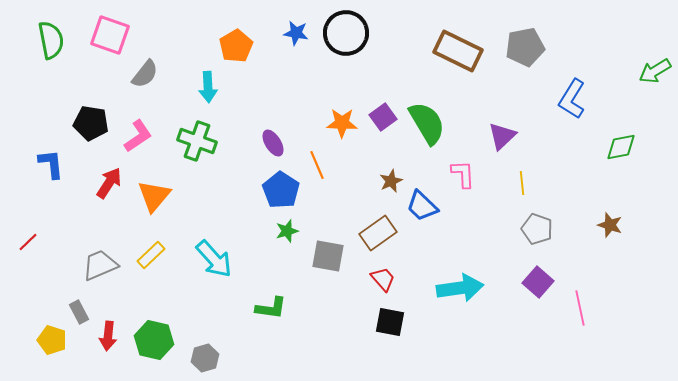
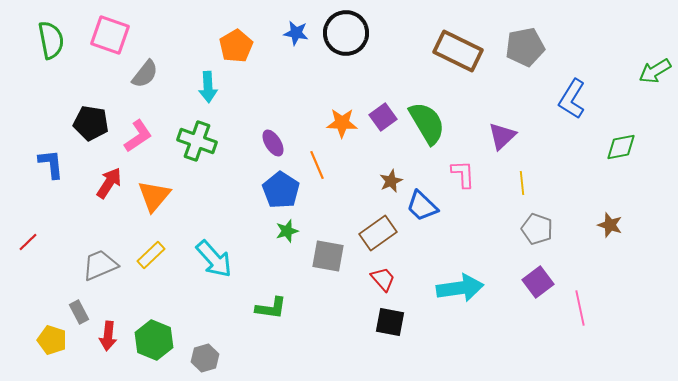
purple square at (538, 282): rotated 12 degrees clockwise
green hexagon at (154, 340): rotated 9 degrees clockwise
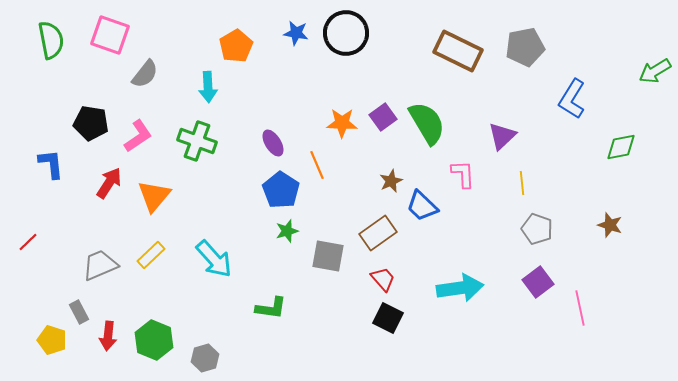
black square at (390, 322): moved 2 px left, 4 px up; rotated 16 degrees clockwise
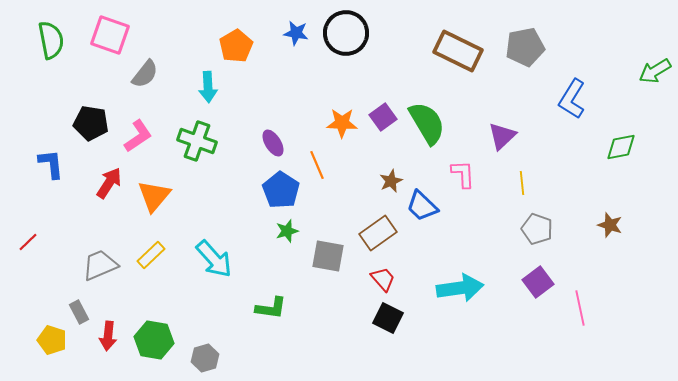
green hexagon at (154, 340): rotated 12 degrees counterclockwise
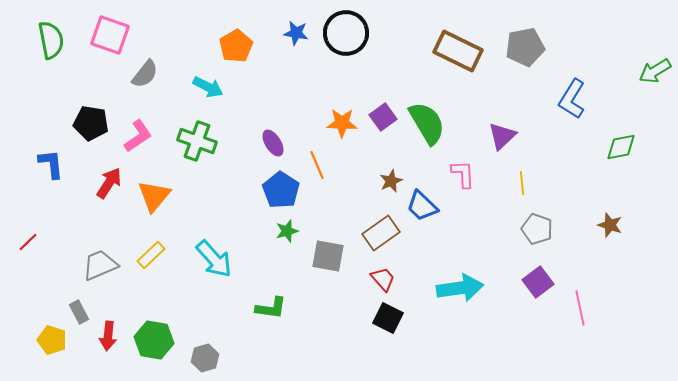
cyan arrow at (208, 87): rotated 60 degrees counterclockwise
brown rectangle at (378, 233): moved 3 px right
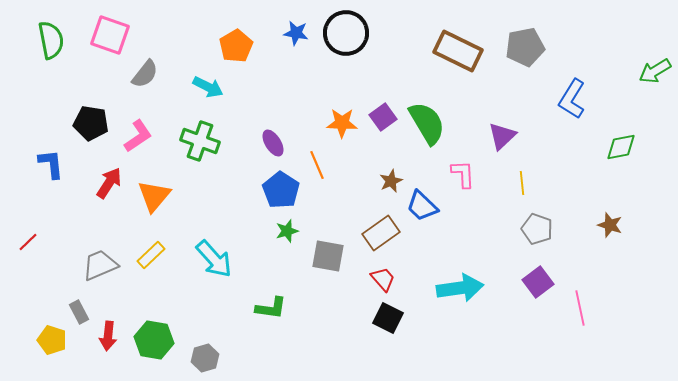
green cross at (197, 141): moved 3 px right
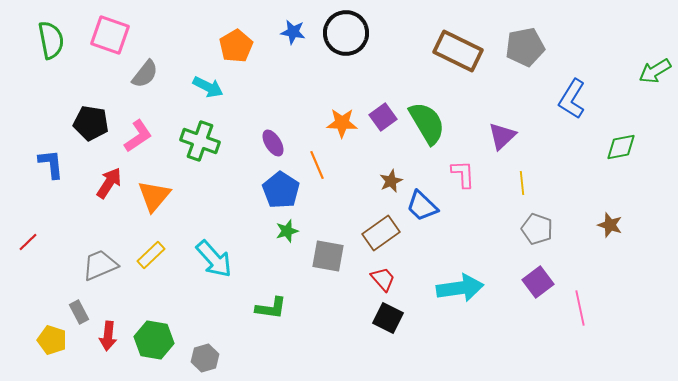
blue star at (296, 33): moved 3 px left, 1 px up
